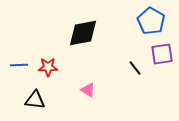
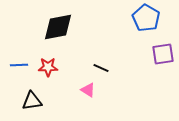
blue pentagon: moved 5 px left, 3 px up
black diamond: moved 25 px left, 6 px up
purple square: moved 1 px right
black line: moved 34 px left; rotated 28 degrees counterclockwise
black triangle: moved 3 px left, 1 px down; rotated 15 degrees counterclockwise
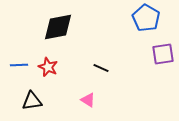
red star: rotated 24 degrees clockwise
pink triangle: moved 10 px down
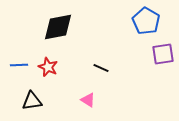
blue pentagon: moved 3 px down
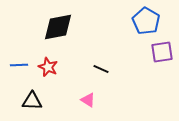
purple square: moved 1 px left, 2 px up
black line: moved 1 px down
black triangle: rotated 10 degrees clockwise
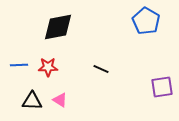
purple square: moved 35 px down
red star: rotated 24 degrees counterclockwise
pink triangle: moved 28 px left
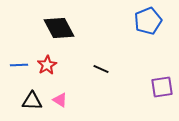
blue pentagon: moved 2 px right; rotated 20 degrees clockwise
black diamond: moved 1 px right, 1 px down; rotated 72 degrees clockwise
red star: moved 1 px left, 2 px up; rotated 30 degrees counterclockwise
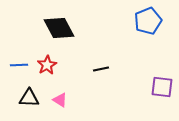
black line: rotated 35 degrees counterclockwise
purple square: rotated 15 degrees clockwise
black triangle: moved 3 px left, 3 px up
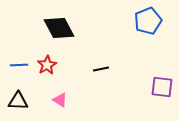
black triangle: moved 11 px left, 3 px down
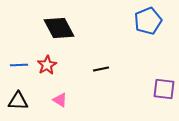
purple square: moved 2 px right, 2 px down
